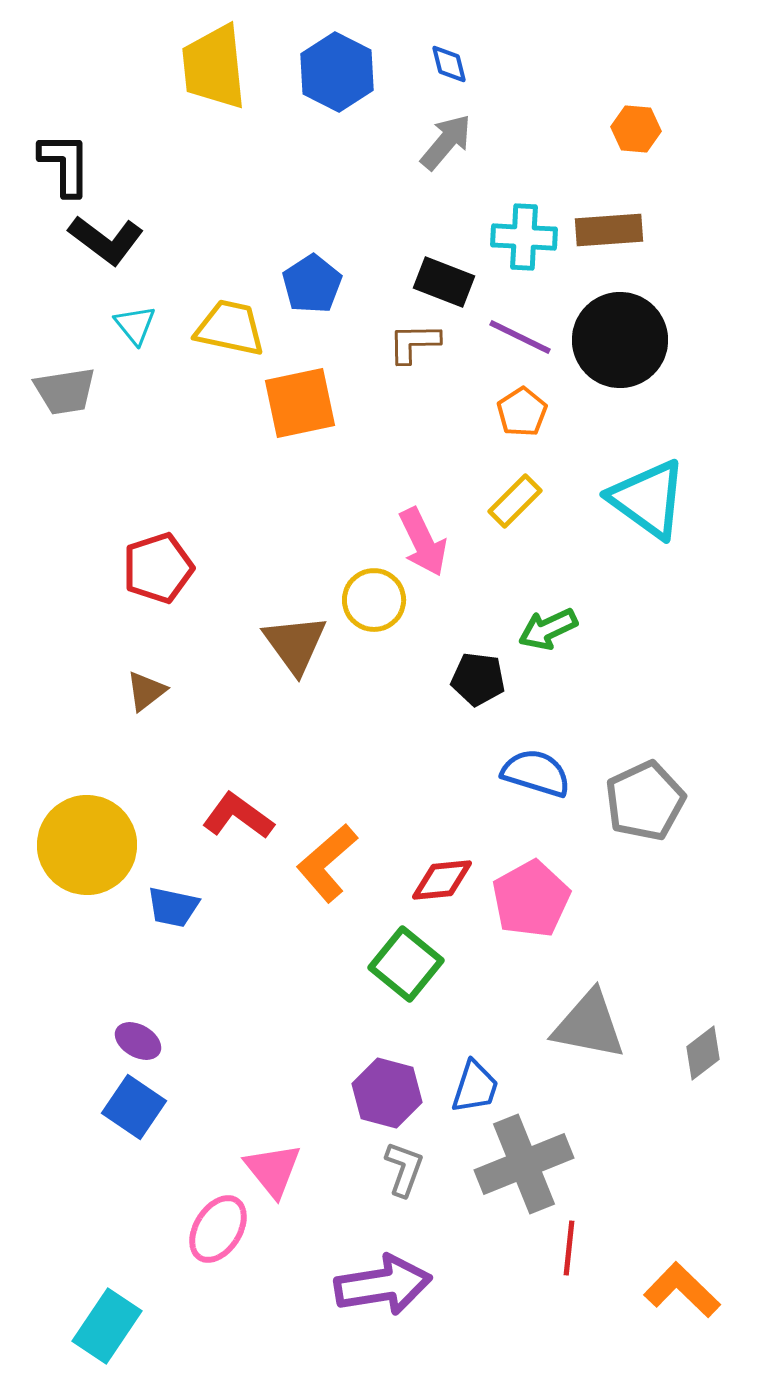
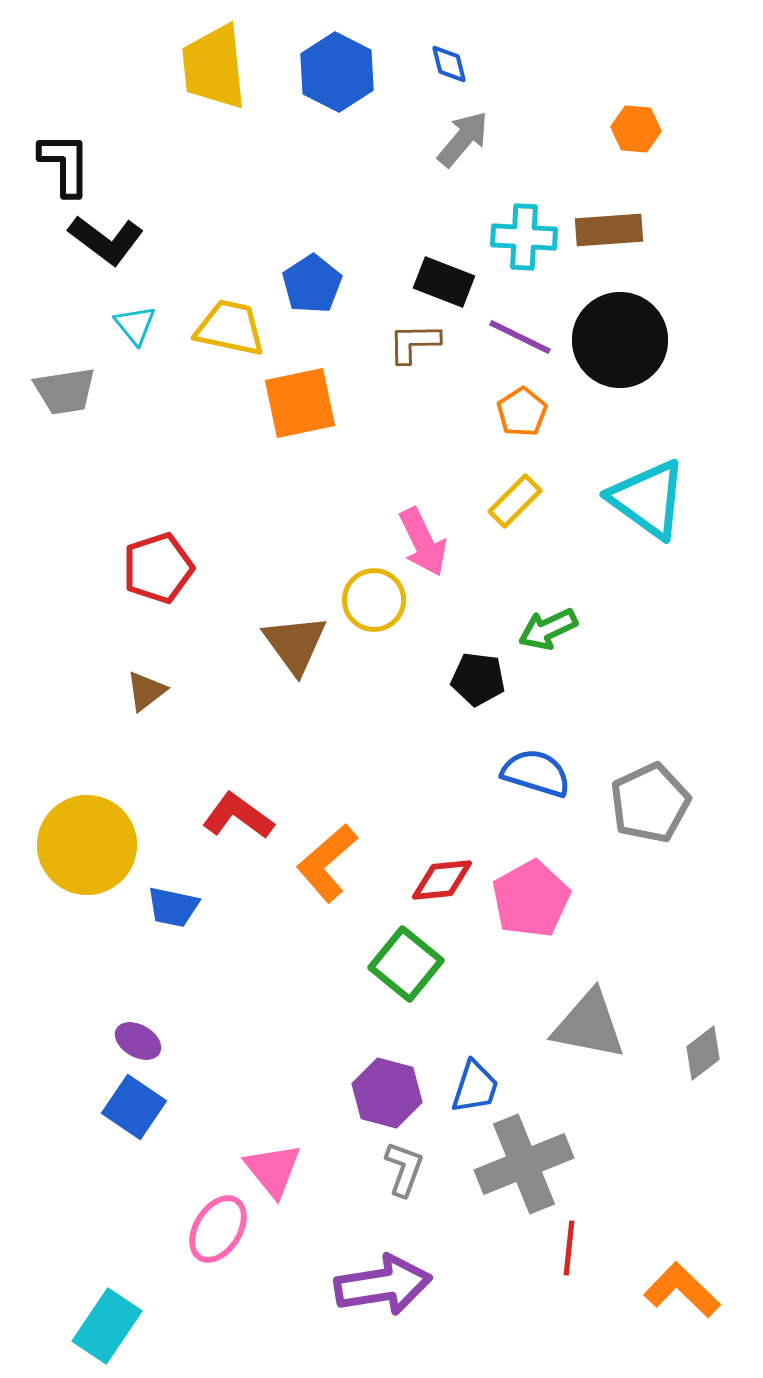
gray arrow at (446, 142): moved 17 px right, 3 px up
gray pentagon at (645, 801): moved 5 px right, 2 px down
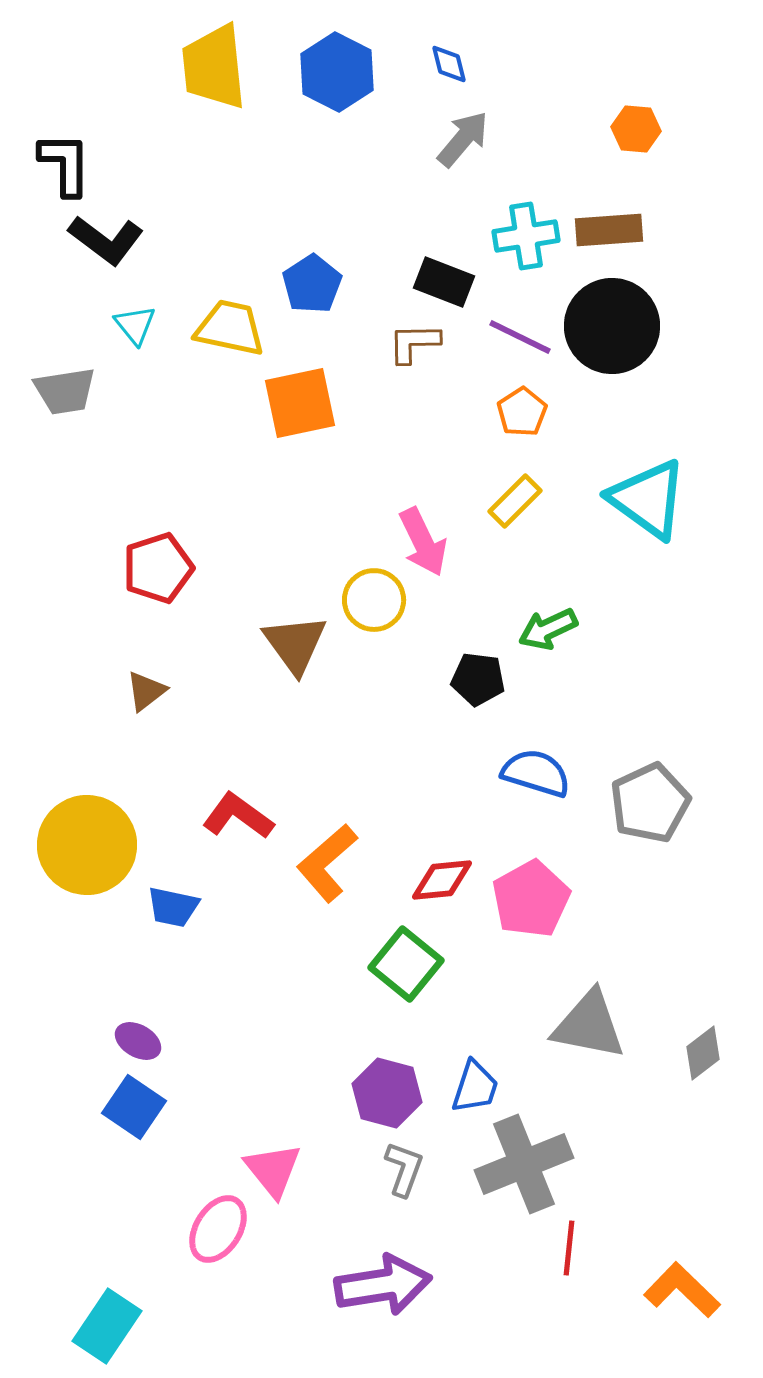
cyan cross at (524, 237): moved 2 px right, 1 px up; rotated 12 degrees counterclockwise
black circle at (620, 340): moved 8 px left, 14 px up
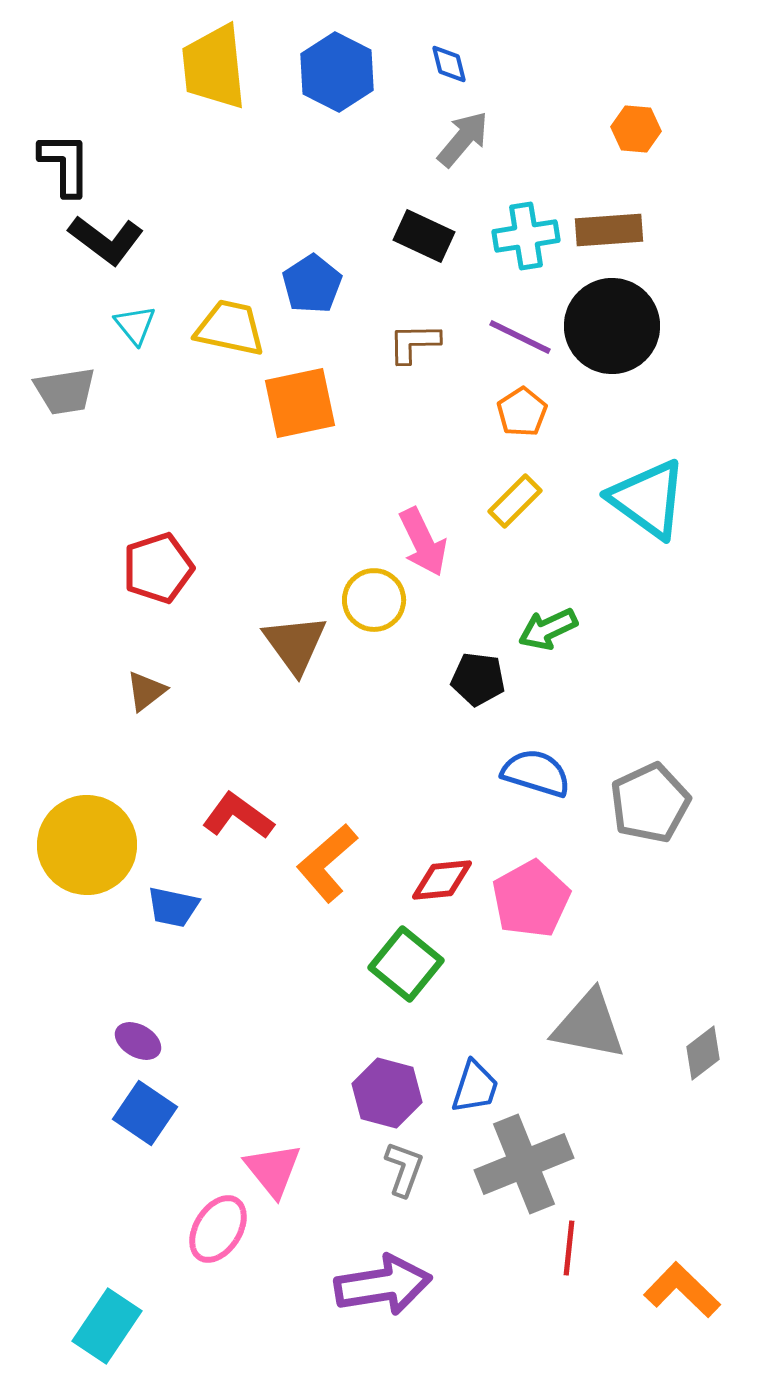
black rectangle at (444, 282): moved 20 px left, 46 px up; rotated 4 degrees clockwise
blue square at (134, 1107): moved 11 px right, 6 px down
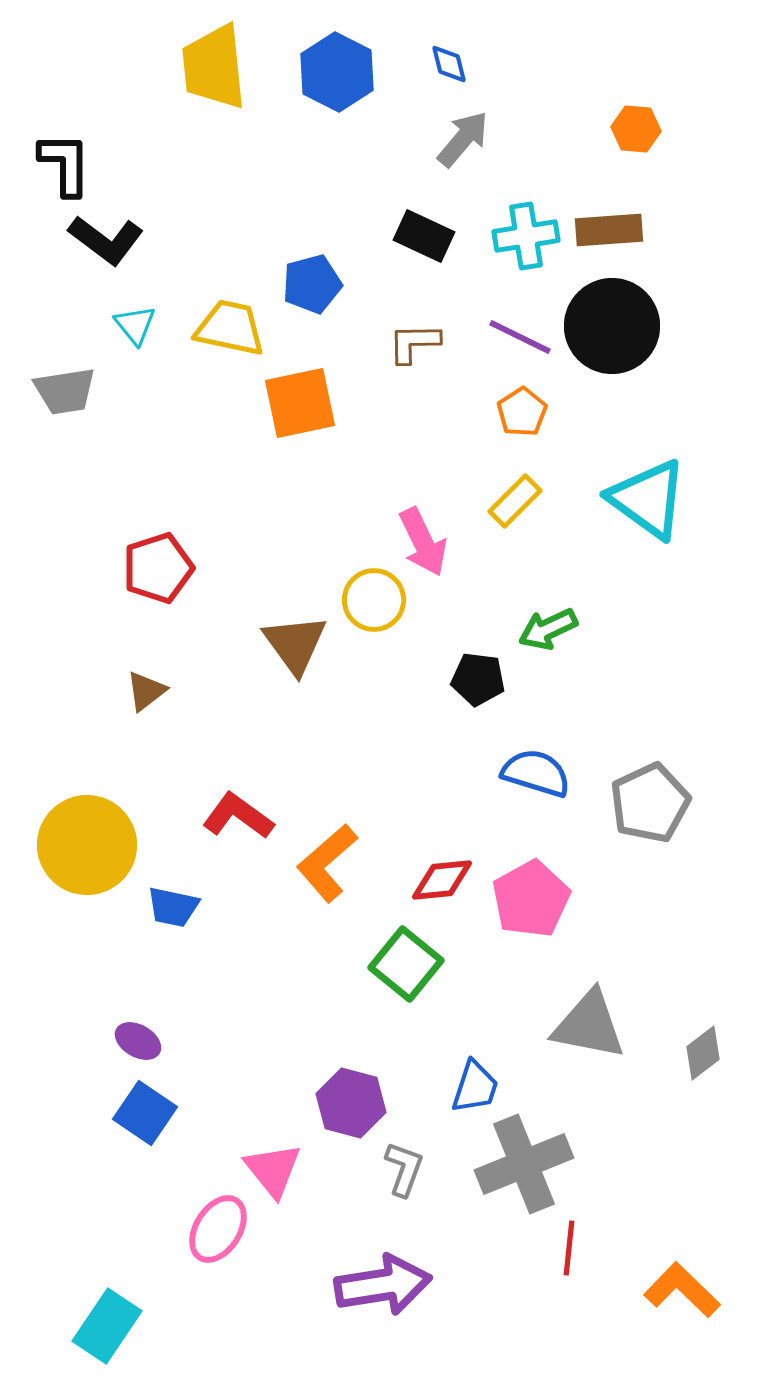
blue pentagon at (312, 284): rotated 18 degrees clockwise
purple hexagon at (387, 1093): moved 36 px left, 10 px down
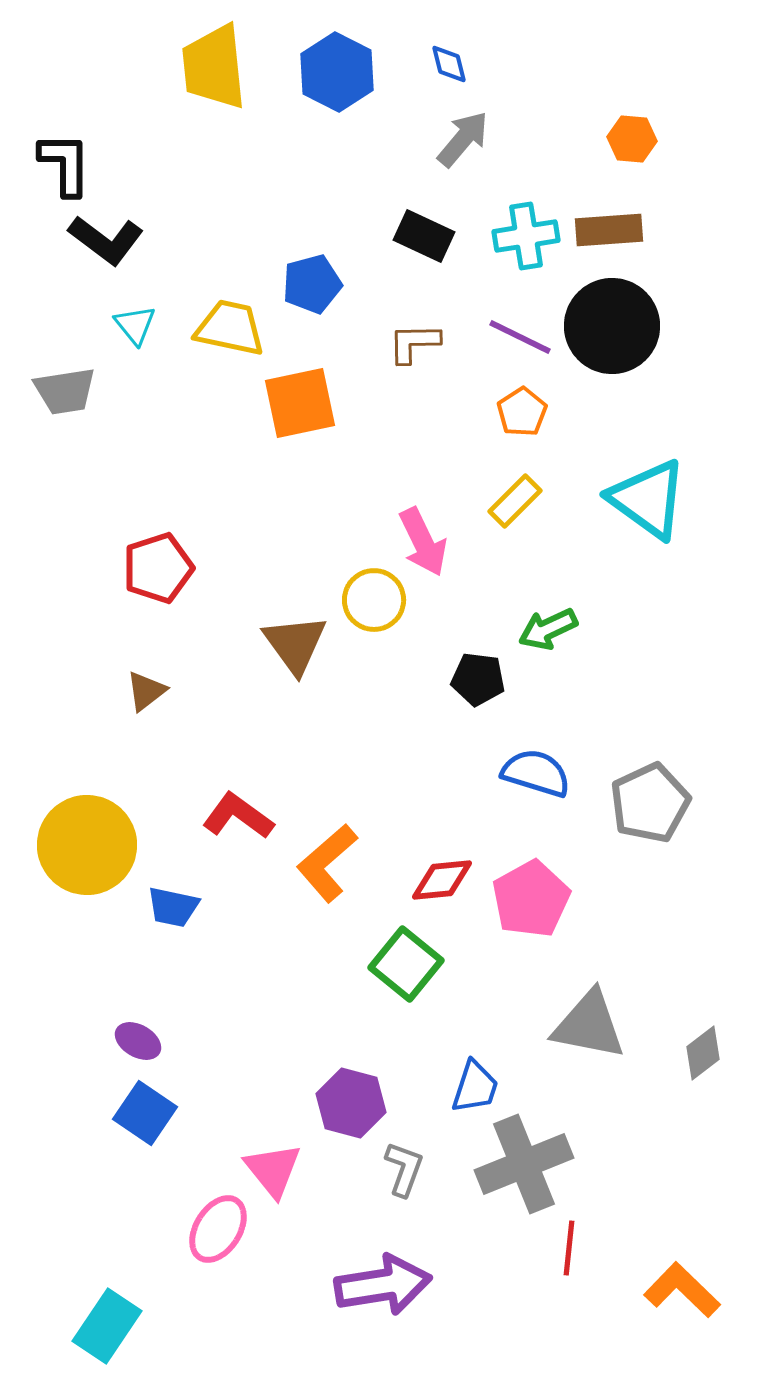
orange hexagon at (636, 129): moved 4 px left, 10 px down
